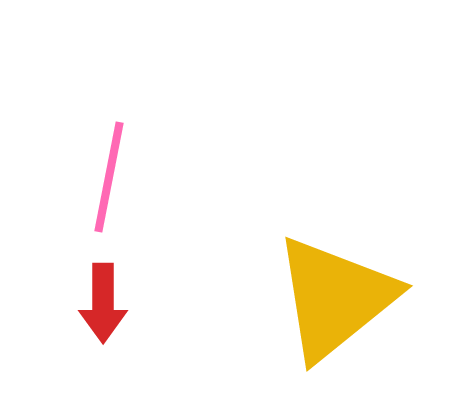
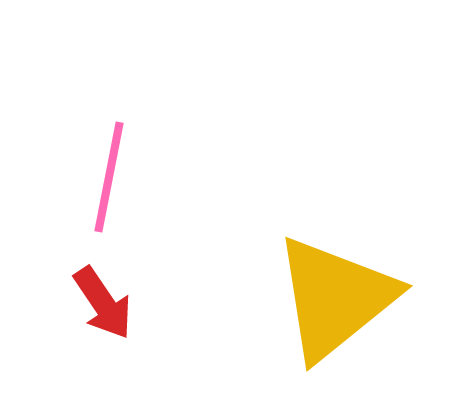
red arrow: rotated 34 degrees counterclockwise
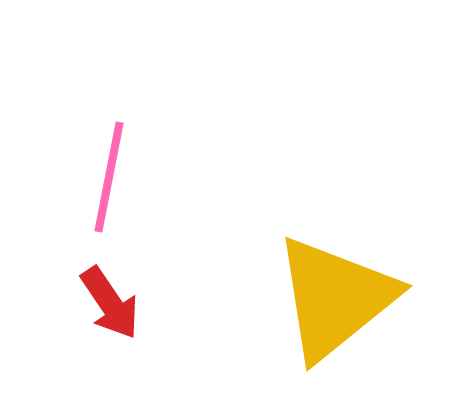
red arrow: moved 7 px right
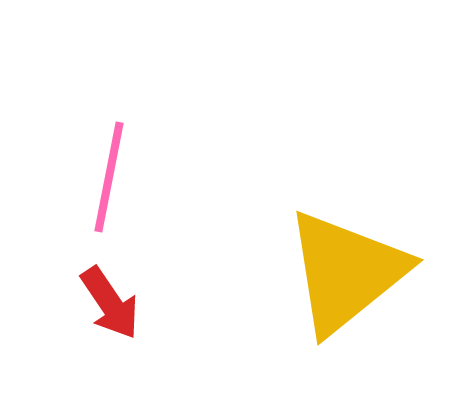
yellow triangle: moved 11 px right, 26 px up
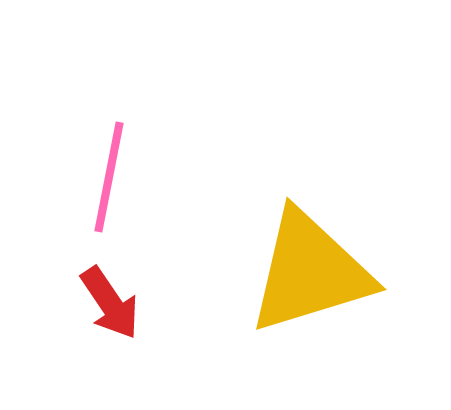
yellow triangle: moved 36 px left; rotated 22 degrees clockwise
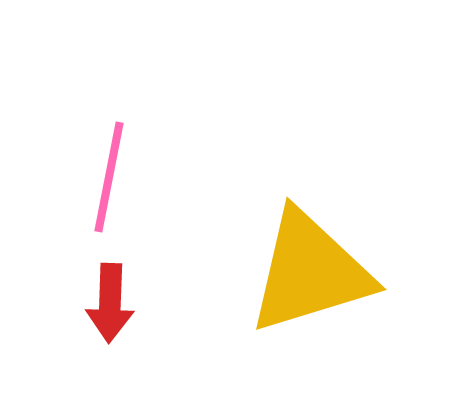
red arrow: rotated 36 degrees clockwise
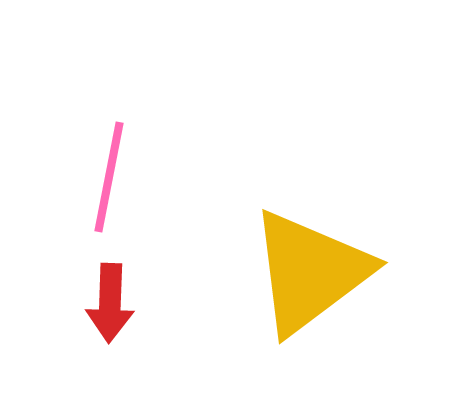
yellow triangle: rotated 20 degrees counterclockwise
